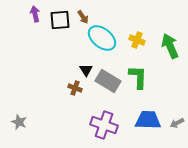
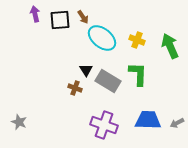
green L-shape: moved 3 px up
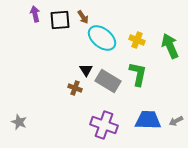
green L-shape: rotated 10 degrees clockwise
gray arrow: moved 1 px left, 2 px up
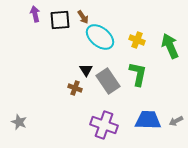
cyan ellipse: moved 2 px left, 1 px up
gray rectangle: rotated 25 degrees clockwise
